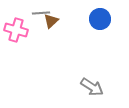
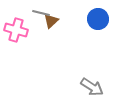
gray line: rotated 18 degrees clockwise
blue circle: moved 2 px left
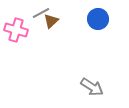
gray line: rotated 42 degrees counterclockwise
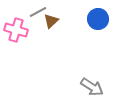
gray line: moved 3 px left, 1 px up
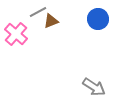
brown triangle: rotated 21 degrees clockwise
pink cross: moved 4 px down; rotated 25 degrees clockwise
gray arrow: moved 2 px right
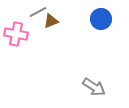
blue circle: moved 3 px right
pink cross: rotated 30 degrees counterclockwise
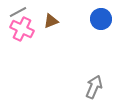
gray line: moved 20 px left
pink cross: moved 6 px right, 5 px up; rotated 15 degrees clockwise
gray arrow: rotated 100 degrees counterclockwise
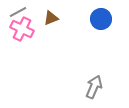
brown triangle: moved 3 px up
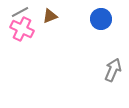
gray line: moved 2 px right
brown triangle: moved 1 px left, 2 px up
gray arrow: moved 19 px right, 17 px up
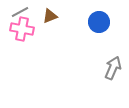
blue circle: moved 2 px left, 3 px down
pink cross: rotated 15 degrees counterclockwise
gray arrow: moved 2 px up
